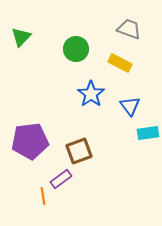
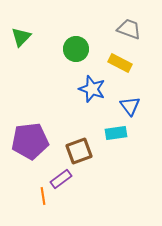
blue star: moved 1 px right, 5 px up; rotated 16 degrees counterclockwise
cyan rectangle: moved 32 px left
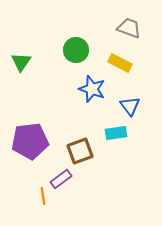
gray trapezoid: moved 1 px up
green triangle: moved 25 px down; rotated 10 degrees counterclockwise
green circle: moved 1 px down
brown square: moved 1 px right
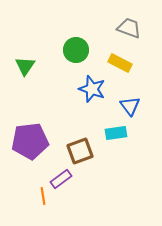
green triangle: moved 4 px right, 4 px down
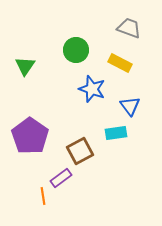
purple pentagon: moved 5 px up; rotated 30 degrees counterclockwise
brown square: rotated 8 degrees counterclockwise
purple rectangle: moved 1 px up
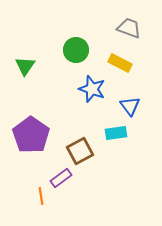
purple pentagon: moved 1 px right, 1 px up
orange line: moved 2 px left
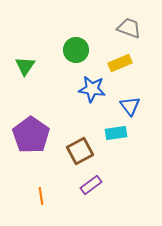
yellow rectangle: rotated 50 degrees counterclockwise
blue star: rotated 12 degrees counterclockwise
purple rectangle: moved 30 px right, 7 px down
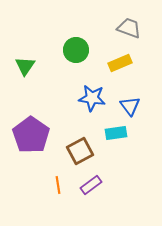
blue star: moved 9 px down
orange line: moved 17 px right, 11 px up
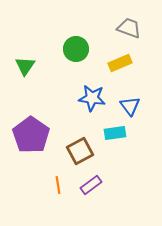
green circle: moved 1 px up
cyan rectangle: moved 1 px left
